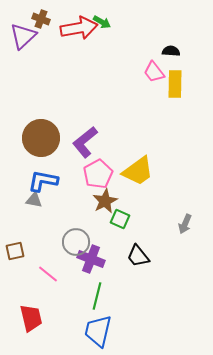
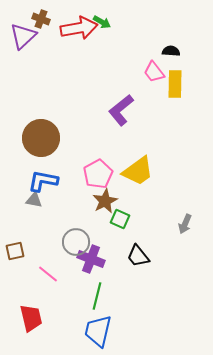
purple L-shape: moved 36 px right, 32 px up
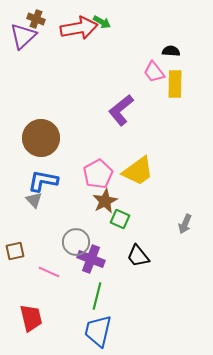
brown cross: moved 5 px left
gray triangle: rotated 36 degrees clockwise
pink line: moved 1 px right, 2 px up; rotated 15 degrees counterclockwise
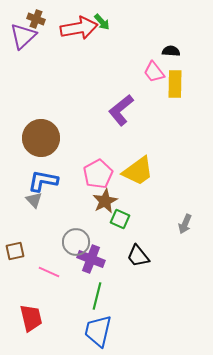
green arrow: rotated 18 degrees clockwise
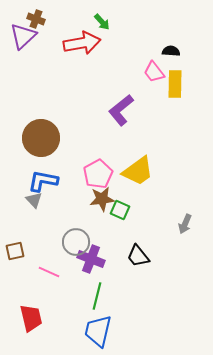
red arrow: moved 3 px right, 15 px down
brown star: moved 3 px left, 2 px up; rotated 20 degrees clockwise
green square: moved 9 px up
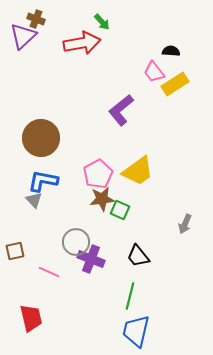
yellow rectangle: rotated 56 degrees clockwise
green line: moved 33 px right
blue trapezoid: moved 38 px right
